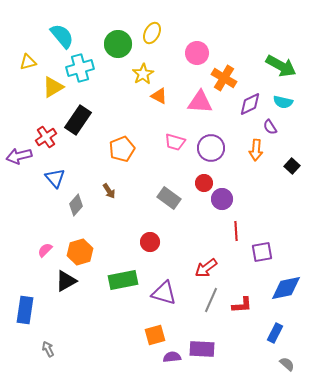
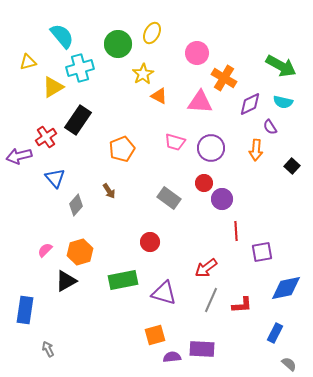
gray semicircle at (287, 364): moved 2 px right
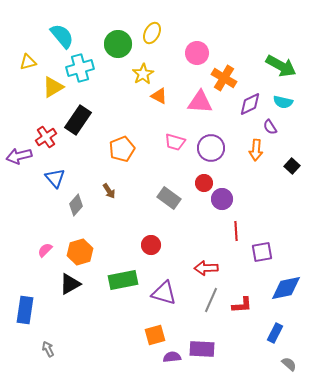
red circle at (150, 242): moved 1 px right, 3 px down
red arrow at (206, 268): rotated 35 degrees clockwise
black triangle at (66, 281): moved 4 px right, 3 px down
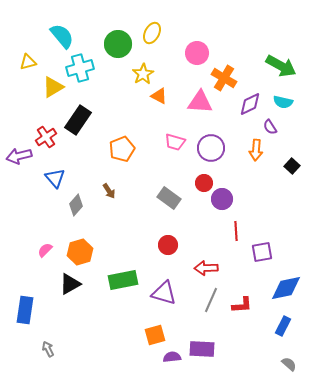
red circle at (151, 245): moved 17 px right
blue rectangle at (275, 333): moved 8 px right, 7 px up
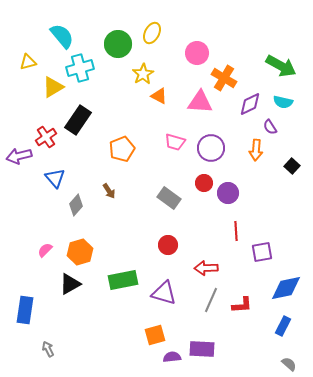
purple circle at (222, 199): moved 6 px right, 6 px up
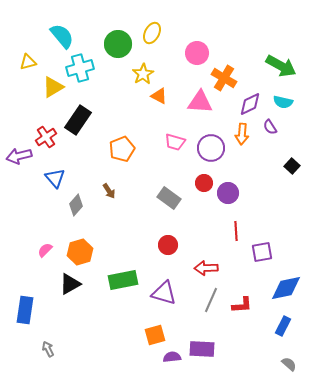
orange arrow at (256, 150): moved 14 px left, 16 px up
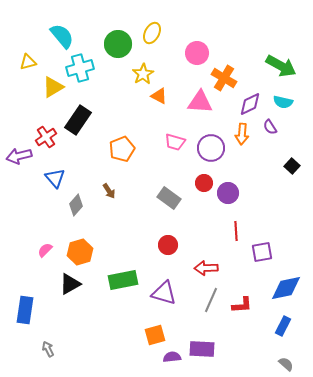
gray semicircle at (289, 364): moved 3 px left
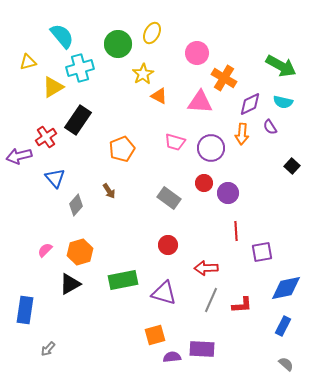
gray arrow at (48, 349): rotated 112 degrees counterclockwise
